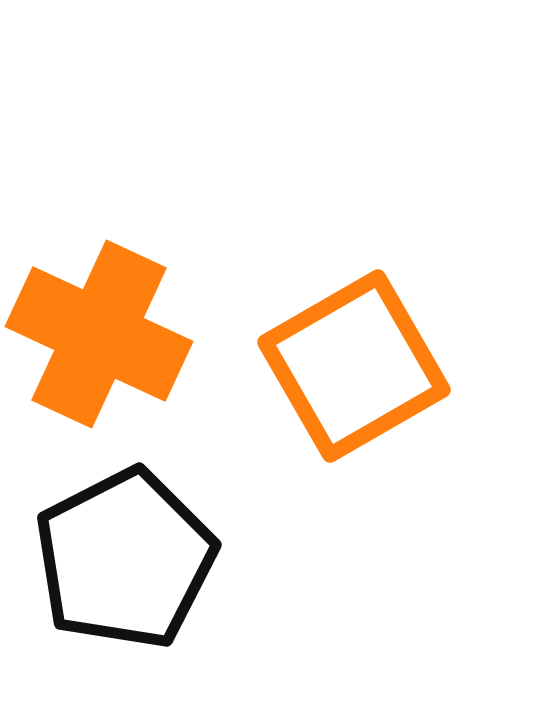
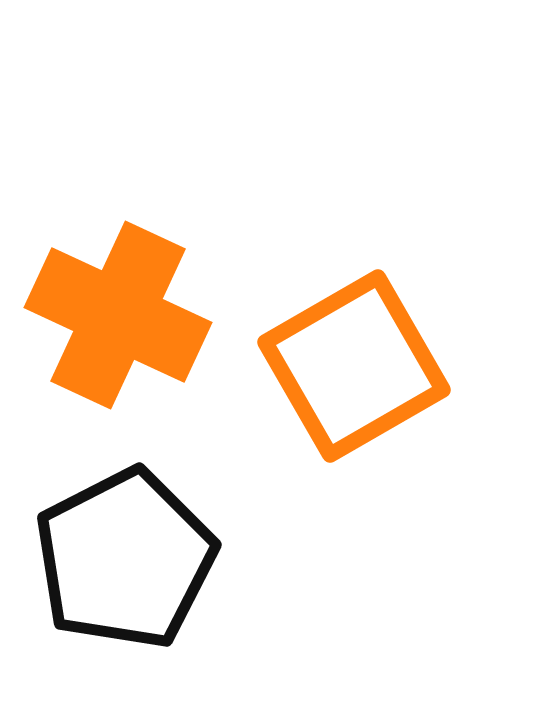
orange cross: moved 19 px right, 19 px up
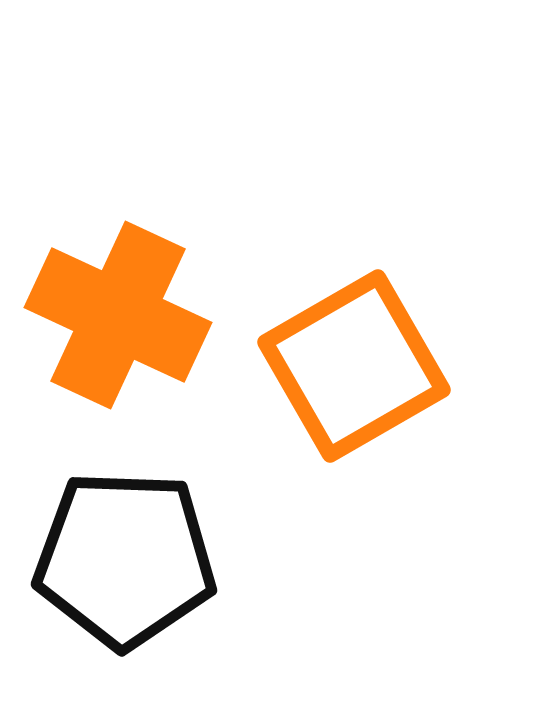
black pentagon: rotated 29 degrees clockwise
